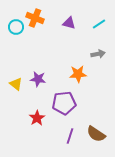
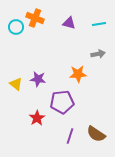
cyan line: rotated 24 degrees clockwise
purple pentagon: moved 2 px left, 1 px up
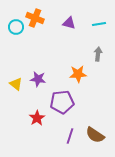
gray arrow: rotated 72 degrees counterclockwise
brown semicircle: moved 1 px left, 1 px down
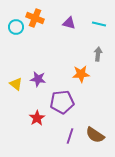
cyan line: rotated 24 degrees clockwise
orange star: moved 3 px right
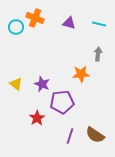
purple star: moved 4 px right, 5 px down; rotated 14 degrees clockwise
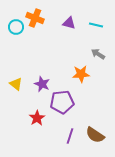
cyan line: moved 3 px left, 1 px down
gray arrow: rotated 64 degrees counterclockwise
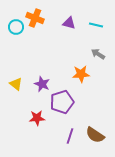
purple pentagon: rotated 10 degrees counterclockwise
red star: rotated 28 degrees clockwise
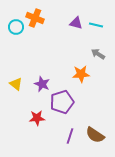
purple triangle: moved 7 px right
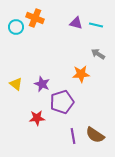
purple line: moved 3 px right; rotated 28 degrees counterclockwise
